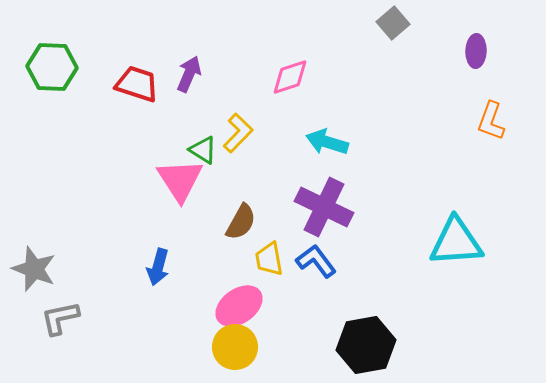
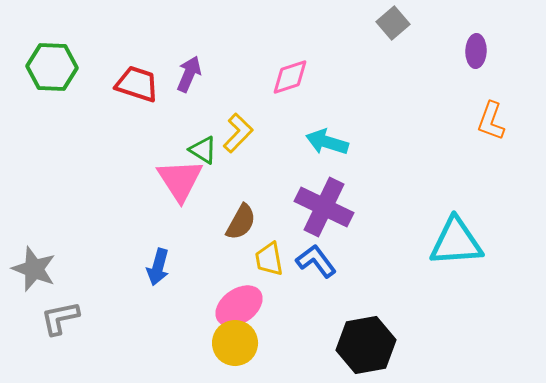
yellow circle: moved 4 px up
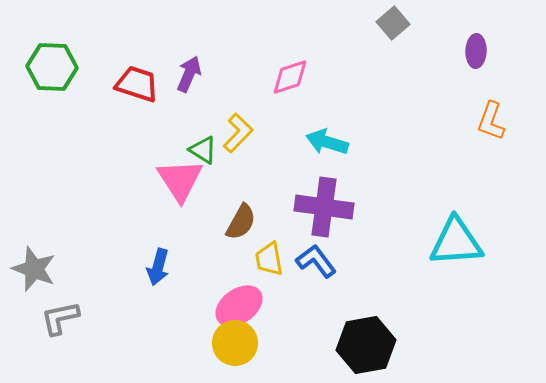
purple cross: rotated 18 degrees counterclockwise
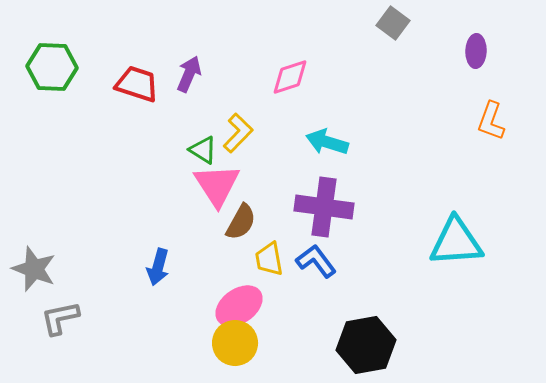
gray square: rotated 12 degrees counterclockwise
pink triangle: moved 37 px right, 5 px down
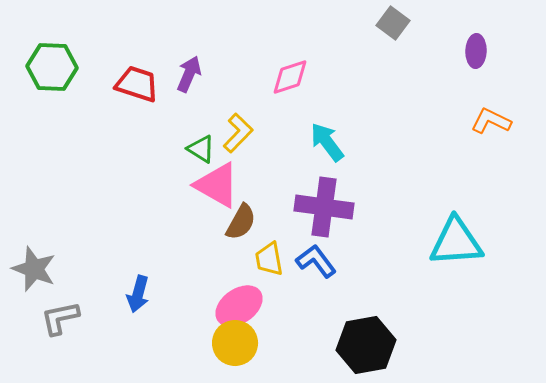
orange L-shape: rotated 96 degrees clockwise
cyan arrow: rotated 36 degrees clockwise
green triangle: moved 2 px left, 1 px up
pink triangle: rotated 27 degrees counterclockwise
blue arrow: moved 20 px left, 27 px down
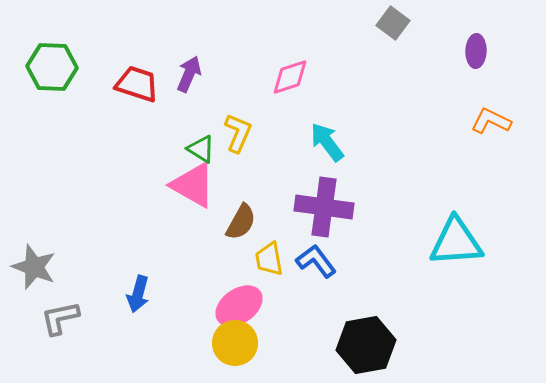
yellow L-shape: rotated 21 degrees counterclockwise
pink triangle: moved 24 px left
gray star: moved 2 px up
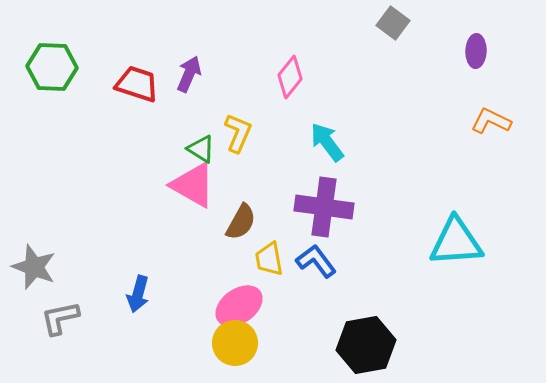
pink diamond: rotated 33 degrees counterclockwise
